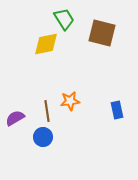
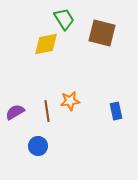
blue rectangle: moved 1 px left, 1 px down
purple semicircle: moved 6 px up
blue circle: moved 5 px left, 9 px down
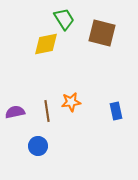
orange star: moved 1 px right, 1 px down
purple semicircle: rotated 18 degrees clockwise
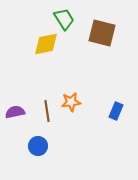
blue rectangle: rotated 36 degrees clockwise
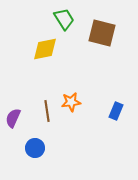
yellow diamond: moved 1 px left, 5 px down
purple semicircle: moved 2 px left, 6 px down; rotated 54 degrees counterclockwise
blue circle: moved 3 px left, 2 px down
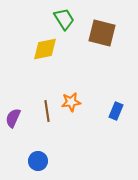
blue circle: moved 3 px right, 13 px down
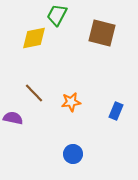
green trapezoid: moved 7 px left, 4 px up; rotated 120 degrees counterclockwise
yellow diamond: moved 11 px left, 11 px up
brown line: moved 13 px left, 18 px up; rotated 35 degrees counterclockwise
purple semicircle: rotated 78 degrees clockwise
blue circle: moved 35 px right, 7 px up
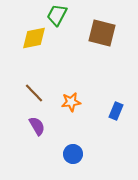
purple semicircle: moved 24 px right, 8 px down; rotated 48 degrees clockwise
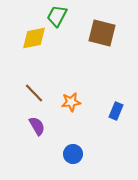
green trapezoid: moved 1 px down
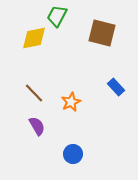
orange star: rotated 18 degrees counterclockwise
blue rectangle: moved 24 px up; rotated 66 degrees counterclockwise
